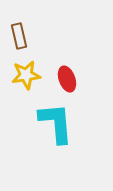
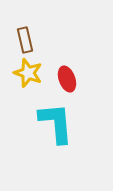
brown rectangle: moved 6 px right, 4 px down
yellow star: moved 2 px right, 2 px up; rotated 28 degrees clockwise
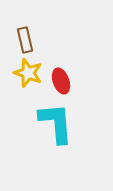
red ellipse: moved 6 px left, 2 px down
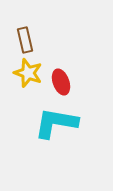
red ellipse: moved 1 px down
cyan L-shape: rotated 75 degrees counterclockwise
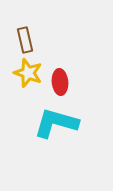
red ellipse: moved 1 px left; rotated 15 degrees clockwise
cyan L-shape: rotated 6 degrees clockwise
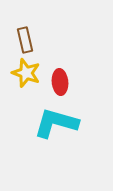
yellow star: moved 2 px left
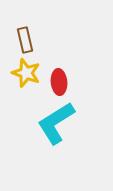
red ellipse: moved 1 px left
cyan L-shape: rotated 48 degrees counterclockwise
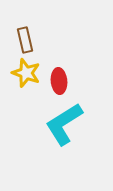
red ellipse: moved 1 px up
cyan L-shape: moved 8 px right, 1 px down
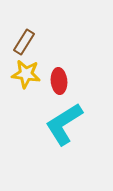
brown rectangle: moved 1 px left, 2 px down; rotated 45 degrees clockwise
yellow star: moved 1 px down; rotated 12 degrees counterclockwise
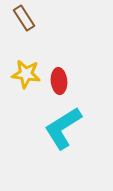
brown rectangle: moved 24 px up; rotated 65 degrees counterclockwise
cyan L-shape: moved 1 px left, 4 px down
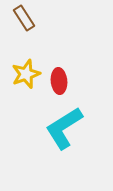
yellow star: rotated 28 degrees counterclockwise
cyan L-shape: moved 1 px right
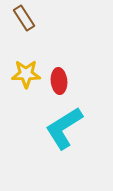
yellow star: rotated 20 degrees clockwise
